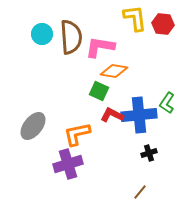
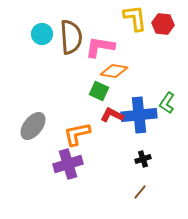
black cross: moved 6 px left, 6 px down
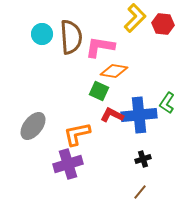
yellow L-shape: rotated 52 degrees clockwise
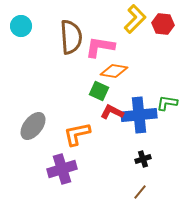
yellow L-shape: moved 1 px down
cyan circle: moved 21 px left, 8 px up
green L-shape: rotated 65 degrees clockwise
red L-shape: moved 3 px up
purple cross: moved 6 px left, 5 px down
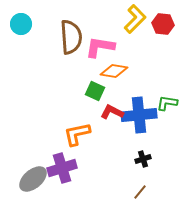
cyan circle: moved 2 px up
green square: moved 4 px left
gray ellipse: moved 53 px down; rotated 12 degrees clockwise
purple cross: moved 1 px up
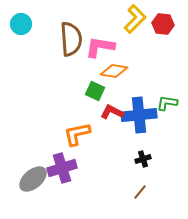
brown semicircle: moved 2 px down
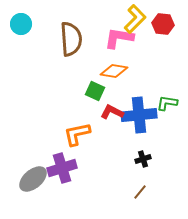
pink L-shape: moved 19 px right, 9 px up
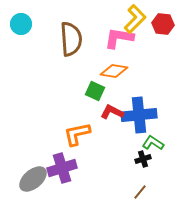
green L-shape: moved 14 px left, 40 px down; rotated 25 degrees clockwise
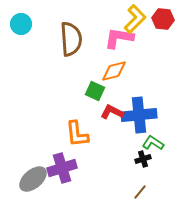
red hexagon: moved 5 px up
orange diamond: rotated 24 degrees counterclockwise
orange L-shape: rotated 84 degrees counterclockwise
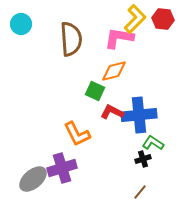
orange L-shape: rotated 20 degrees counterclockwise
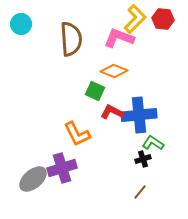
pink L-shape: rotated 12 degrees clockwise
orange diamond: rotated 36 degrees clockwise
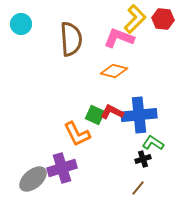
orange diamond: rotated 8 degrees counterclockwise
green square: moved 24 px down
brown line: moved 2 px left, 4 px up
